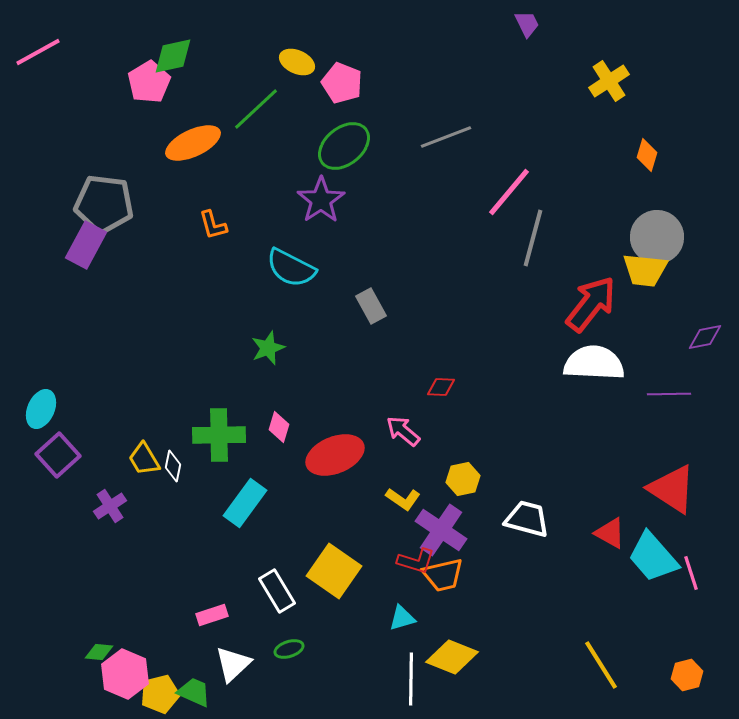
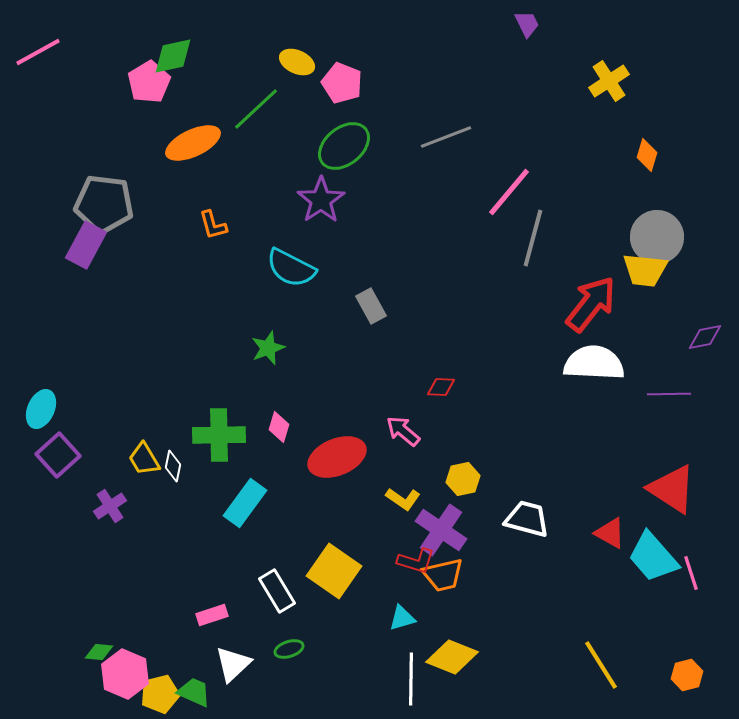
red ellipse at (335, 455): moved 2 px right, 2 px down
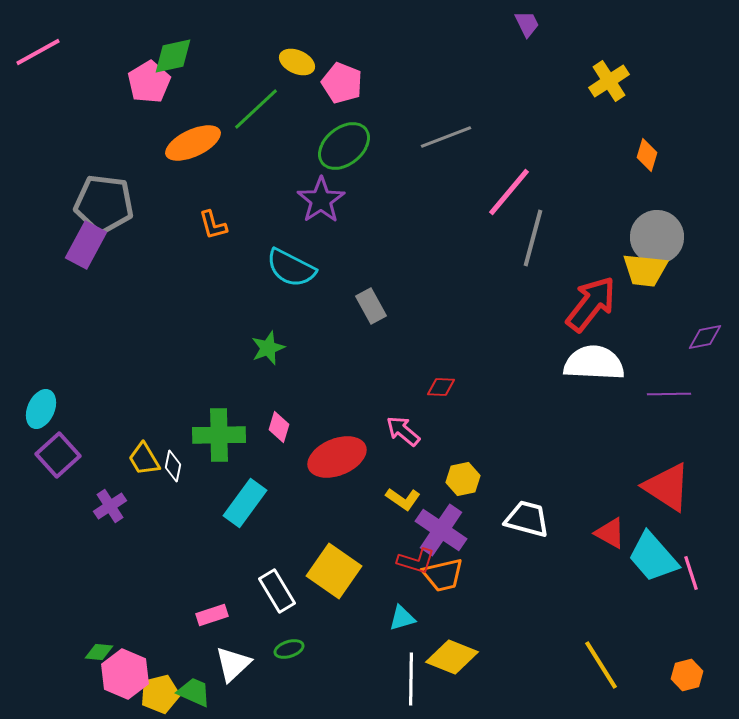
red triangle at (672, 489): moved 5 px left, 2 px up
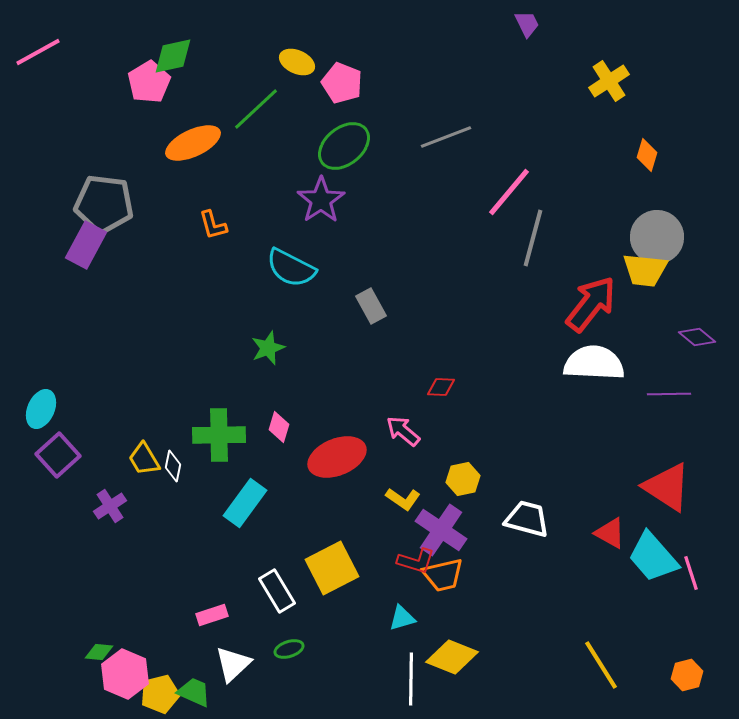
purple diamond at (705, 337): moved 8 px left; rotated 51 degrees clockwise
yellow square at (334, 571): moved 2 px left, 3 px up; rotated 28 degrees clockwise
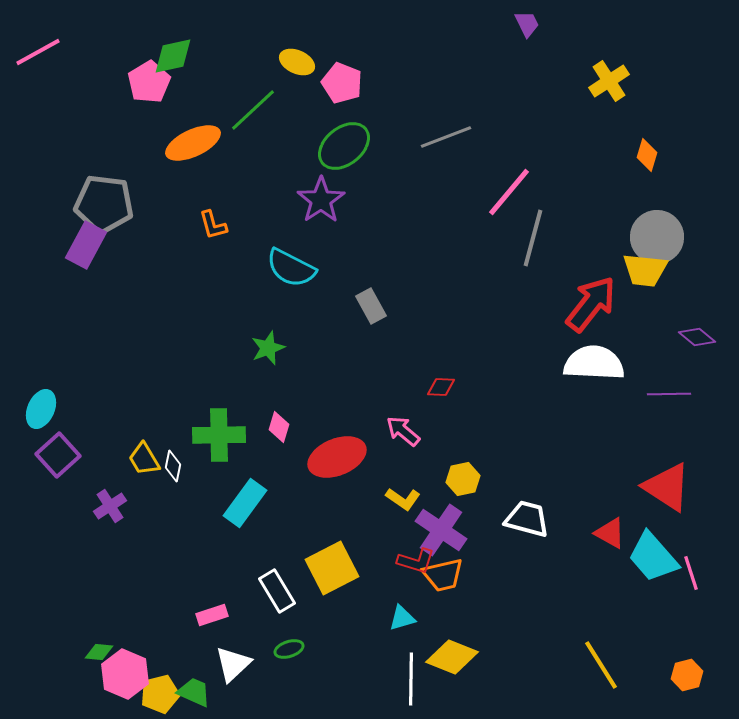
green line at (256, 109): moved 3 px left, 1 px down
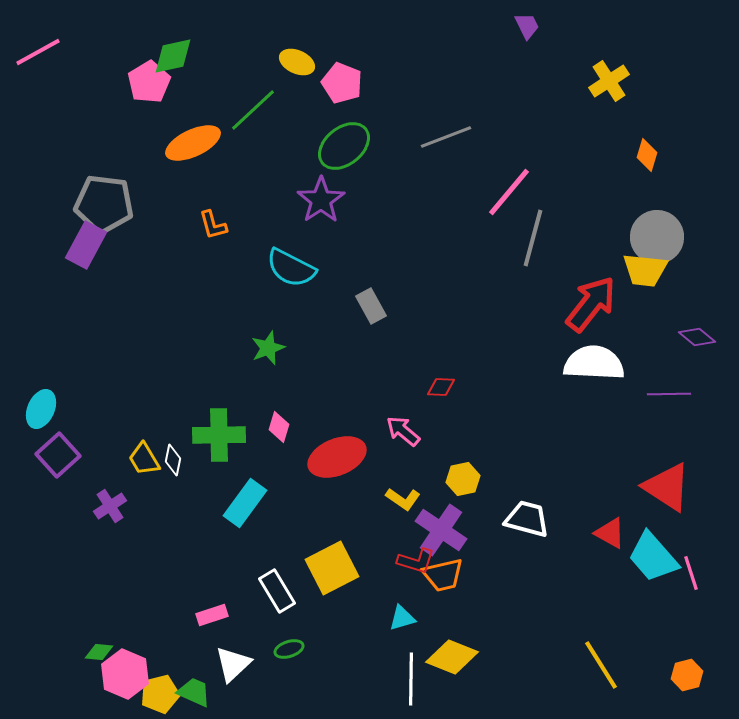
purple trapezoid at (527, 24): moved 2 px down
white diamond at (173, 466): moved 6 px up
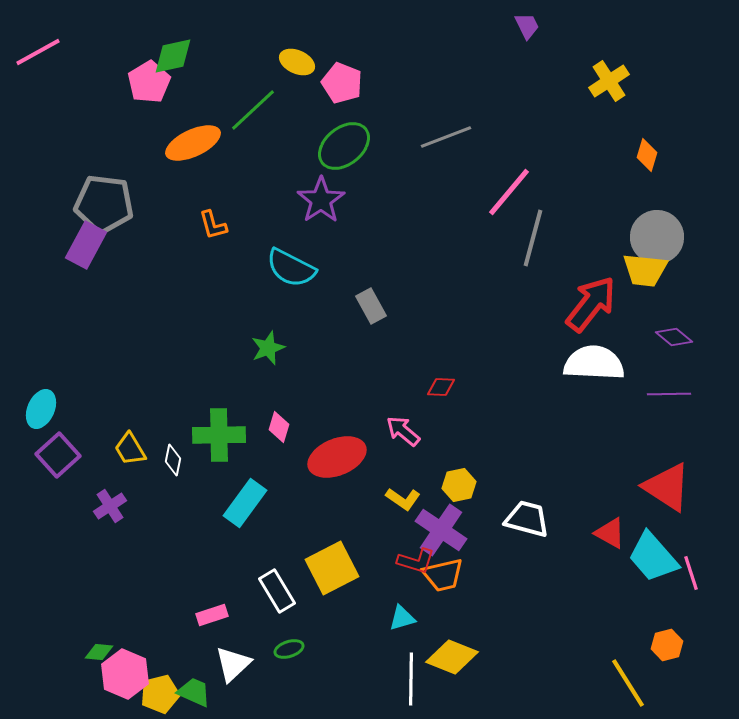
purple diamond at (697, 337): moved 23 px left
yellow trapezoid at (144, 459): moved 14 px left, 10 px up
yellow hexagon at (463, 479): moved 4 px left, 6 px down
yellow line at (601, 665): moved 27 px right, 18 px down
orange hexagon at (687, 675): moved 20 px left, 30 px up
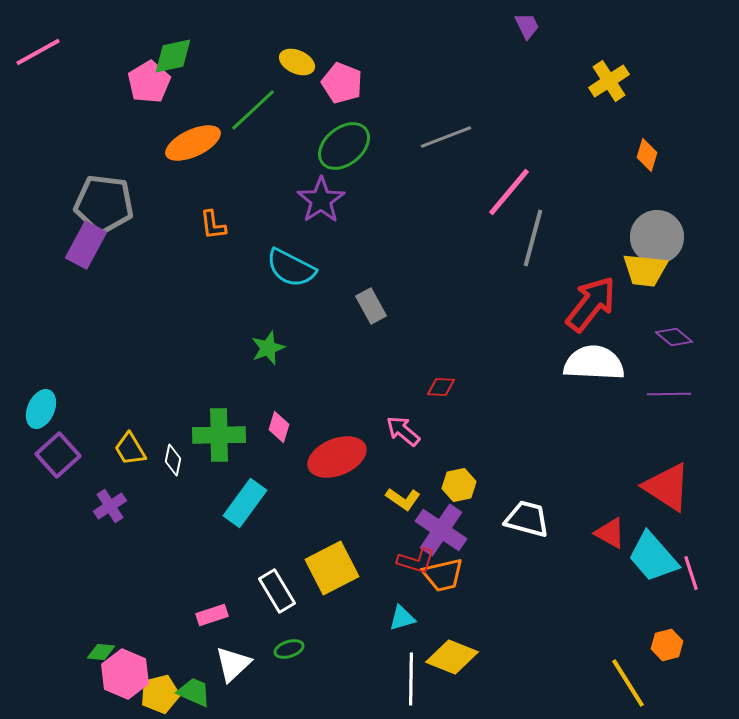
orange L-shape at (213, 225): rotated 8 degrees clockwise
green diamond at (99, 652): moved 2 px right
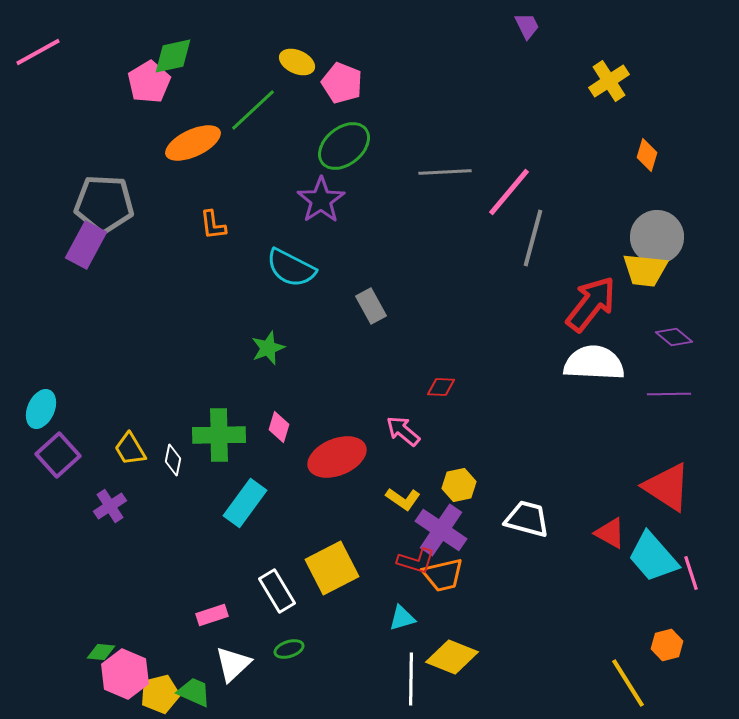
gray line at (446, 137): moved 1 px left, 35 px down; rotated 18 degrees clockwise
gray pentagon at (104, 204): rotated 4 degrees counterclockwise
